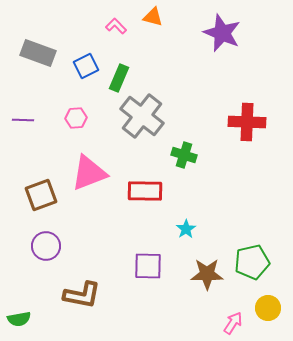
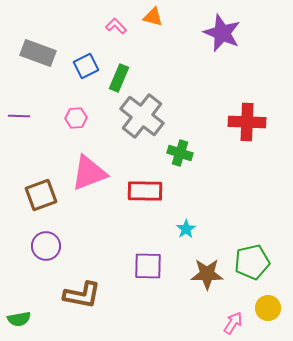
purple line: moved 4 px left, 4 px up
green cross: moved 4 px left, 2 px up
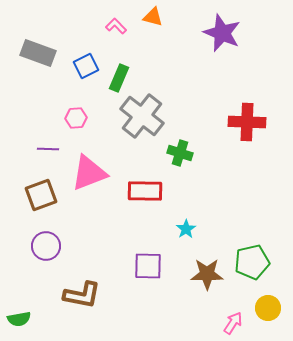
purple line: moved 29 px right, 33 px down
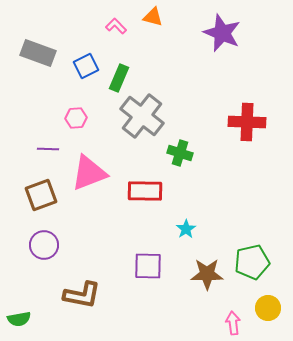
purple circle: moved 2 px left, 1 px up
pink arrow: rotated 40 degrees counterclockwise
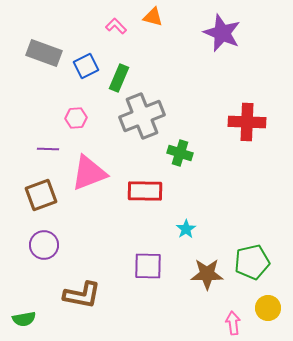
gray rectangle: moved 6 px right
gray cross: rotated 30 degrees clockwise
green semicircle: moved 5 px right
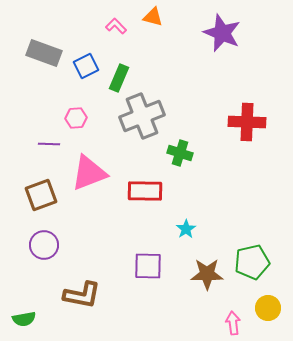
purple line: moved 1 px right, 5 px up
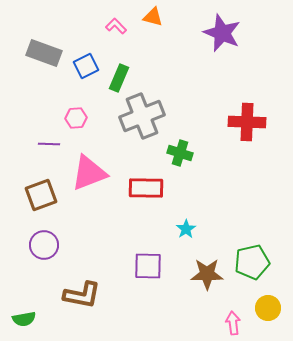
red rectangle: moved 1 px right, 3 px up
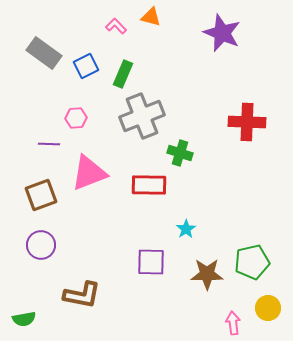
orange triangle: moved 2 px left
gray rectangle: rotated 16 degrees clockwise
green rectangle: moved 4 px right, 4 px up
red rectangle: moved 3 px right, 3 px up
purple circle: moved 3 px left
purple square: moved 3 px right, 4 px up
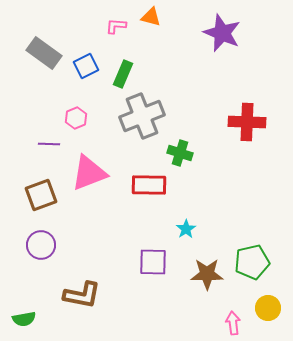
pink L-shape: rotated 40 degrees counterclockwise
pink hexagon: rotated 20 degrees counterclockwise
purple square: moved 2 px right
